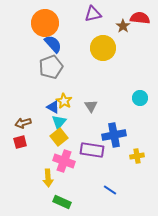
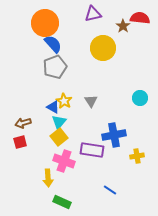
gray pentagon: moved 4 px right
gray triangle: moved 5 px up
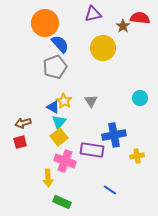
blue semicircle: moved 7 px right
pink cross: moved 1 px right
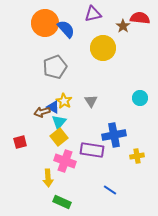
blue semicircle: moved 6 px right, 15 px up
brown arrow: moved 19 px right, 11 px up
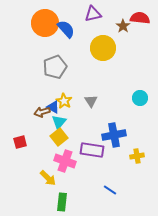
yellow arrow: rotated 42 degrees counterclockwise
green rectangle: rotated 72 degrees clockwise
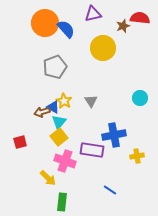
brown star: rotated 16 degrees clockwise
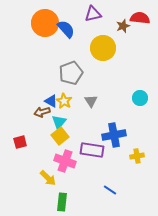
gray pentagon: moved 16 px right, 6 px down
blue triangle: moved 2 px left, 6 px up
yellow square: moved 1 px right, 1 px up
